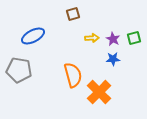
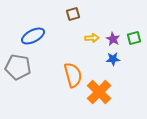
gray pentagon: moved 1 px left, 3 px up
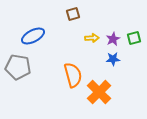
purple star: rotated 16 degrees clockwise
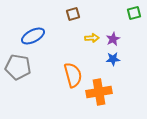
green square: moved 25 px up
orange cross: rotated 35 degrees clockwise
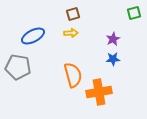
yellow arrow: moved 21 px left, 5 px up
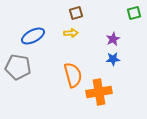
brown square: moved 3 px right, 1 px up
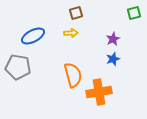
blue star: rotated 16 degrees counterclockwise
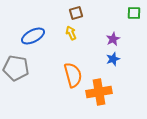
green square: rotated 16 degrees clockwise
yellow arrow: rotated 112 degrees counterclockwise
gray pentagon: moved 2 px left, 1 px down
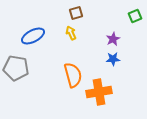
green square: moved 1 px right, 3 px down; rotated 24 degrees counterclockwise
blue star: rotated 16 degrees clockwise
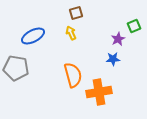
green square: moved 1 px left, 10 px down
purple star: moved 5 px right
